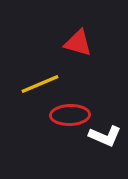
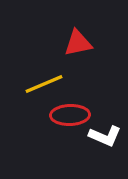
red triangle: rotated 28 degrees counterclockwise
yellow line: moved 4 px right
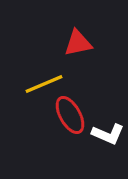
red ellipse: rotated 63 degrees clockwise
white L-shape: moved 3 px right, 2 px up
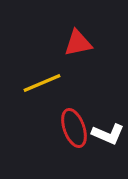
yellow line: moved 2 px left, 1 px up
red ellipse: moved 4 px right, 13 px down; rotated 9 degrees clockwise
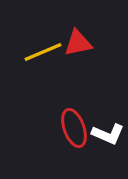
yellow line: moved 1 px right, 31 px up
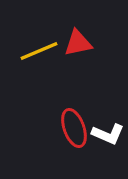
yellow line: moved 4 px left, 1 px up
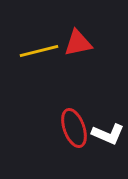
yellow line: rotated 9 degrees clockwise
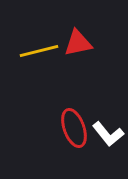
white L-shape: rotated 28 degrees clockwise
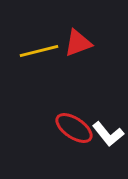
red triangle: rotated 8 degrees counterclockwise
red ellipse: rotated 36 degrees counterclockwise
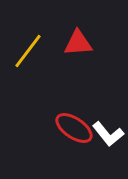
red triangle: rotated 16 degrees clockwise
yellow line: moved 11 px left; rotated 39 degrees counterclockwise
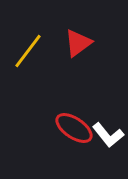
red triangle: rotated 32 degrees counterclockwise
white L-shape: moved 1 px down
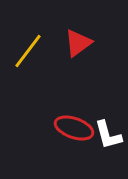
red ellipse: rotated 15 degrees counterclockwise
white L-shape: rotated 24 degrees clockwise
